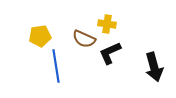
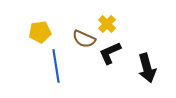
yellow cross: rotated 36 degrees clockwise
yellow pentagon: moved 4 px up
black arrow: moved 7 px left, 1 px down
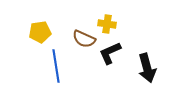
yellow cross: rotated 36 degrees counterclockwise
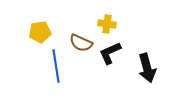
brown semicircle: moved 3 px left, 4 px down
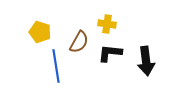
yellow pentagon: rotated 25 degrees clockwise
brown semicircle: moved 2 px left, 1 px up; rotated 85 degrees counterclockwise
black L-shape: rotated 30 degrees clockwise
black arrow: moved 1 px left, 7 px up; rotated 8 degrees clockwise
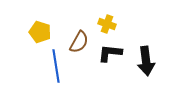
yellow cross: rotated 12 degrees clockwise
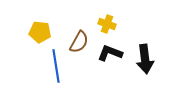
yellow pentagon: rotated 10 degrees counterclockwise
black L-shape: rotated 15 degrees clockwise
black arrow: moved 1 px left, 2 px up
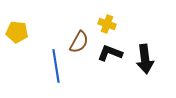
yellow pentagon: moved 23 px left
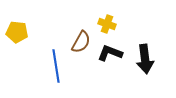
brown semicircle: moved 2 px right
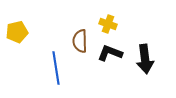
yellow cross: moved 1 px right
yellow pentagon: rotated 20 degrees counterclockwise
brown semicircle: moved 1 px left, 1 px up; rotated 150 degrees clockwise
blue line: moved 2 px down
